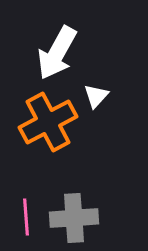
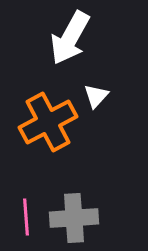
white arrow: moved 13 px right, 15 px up
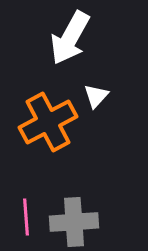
gray cross: moved 4 px down
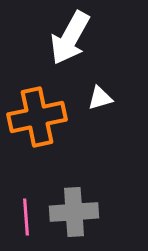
white triangle: moved 4 px right, 2 px down; rotated 32 degrees clockwise
orange cross: moved 11 px left, 5 px up; rotated 16 degrees clockwise
gray cross: moved 10 px up
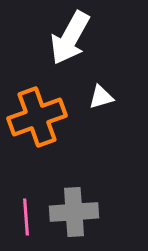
white triangle: moved 1 px right, 1 px up
orange cross: rotated 8 degrees counterclockwise
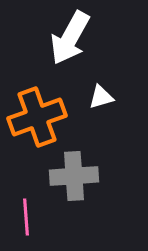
gray cross: moved 36 px up
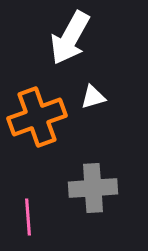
white triangle: moved 8 px left
gray cross: moved 19 px right, 12 px down
pink line: moved 2 px right
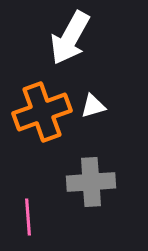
white triangle: moved 9 px down
orange cross: moved 5 px right, 5 px up
gray cross: moved 2 px left, 6 px up
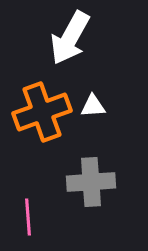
white triangle: rotated 12 degrees clockwise
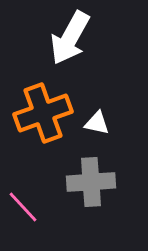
white triangle: moved 4 px right, 17 px down; rotated 16 degrees clockwise
orange cross: moved 1 px right, 1 px down
pink line: moved 5 px left, 10 px up; rotated 39 degrees counterclockwise
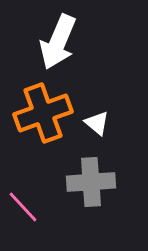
white arrow: moved 12 px left, 4 px down; rotated 6 degrees counterclockwise
white triangle: rotated 28 degrees clockwise
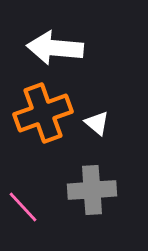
white arrow: moved 3 px left, 6 px down; rotated 72 degrees clockwise
gray cross: moved 1 px right, 8 px down
